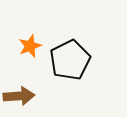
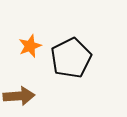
black pentagon: moved 1 px right, 2 px up
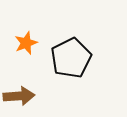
orange star: moved 4 px left, 3 px up
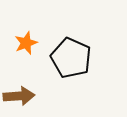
black pentagon: rotated 21 degrees counterclockwise
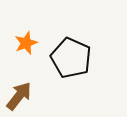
brown arrow: rotated 48 degrees counterclockwise
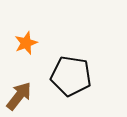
black pentagon: moved 18 px down; rotated 15 degrees counterclockwise
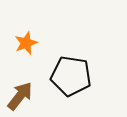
brown arrow: moved 1 px right
